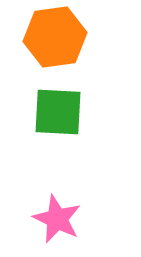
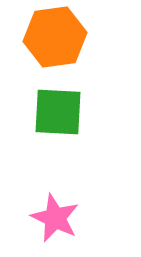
pink star: moved 2 px left, 1 px up
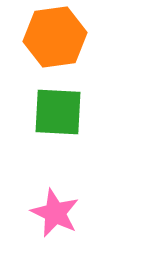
pink star: moved 5 px up
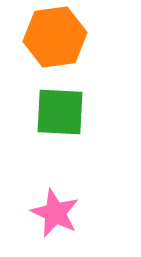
green square: moved 2 px right
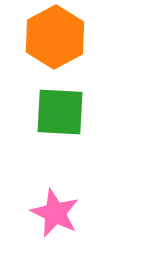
orange hexagon: rotated 20 degrees counterclockwise
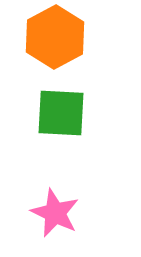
green square: moved 1 px right, 1 px down
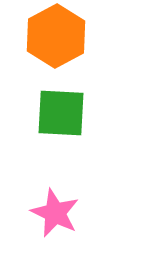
orange hexagon: moved 1 px right, 1 px up
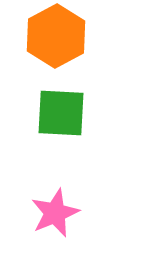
pink star: rotated 24 degrees clockwise
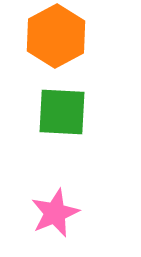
green square: moved 1 px right, 1 px up
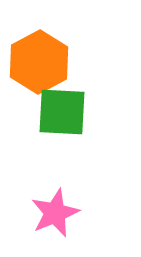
orange hexagon: moved 17 px left, 26 px down
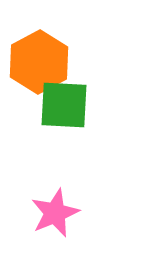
green square: moved 2 px right, 7 px up
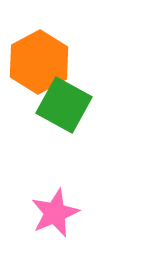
green square: rotated 26 degrees clockwise
